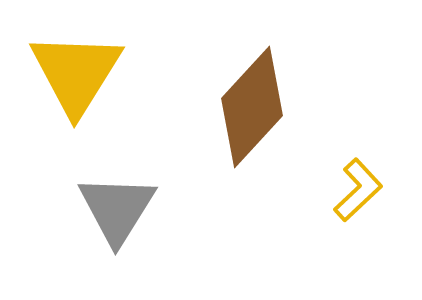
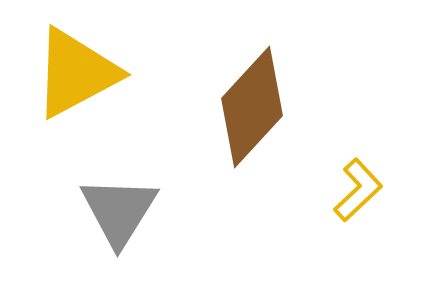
yellow triangle: rotated 30 degrees clockwise
gray triangle: moved 2 px right, 2 px down
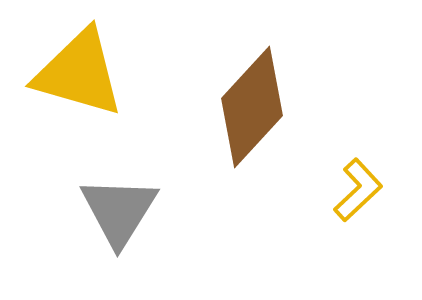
yellow triangle: moved 3 px right; rotated 44 degrees clockwise
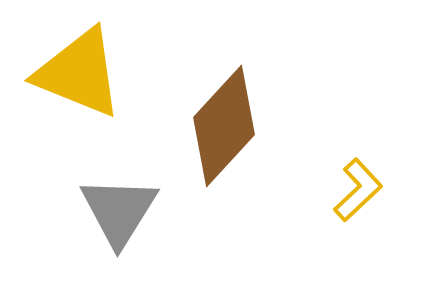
yellow triangle: rotated 6 degrees clockwise
brown diamond: moved 28 px left, 19 px down
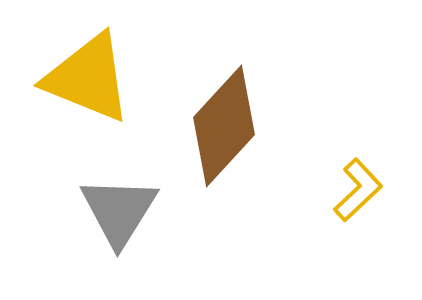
yellow triangle: moved 9 px right, 5 px down
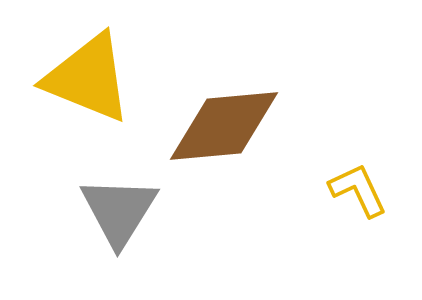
brown diamond: rotated 42 degrees clockwise
yellow L-shape: rotated 72 degrees counterclockwise
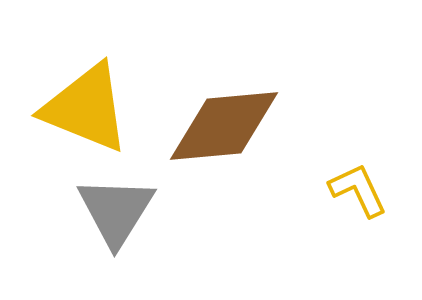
yellow triangle: moved 2 px left, 30 px down
gray triangle: moved 3 px left
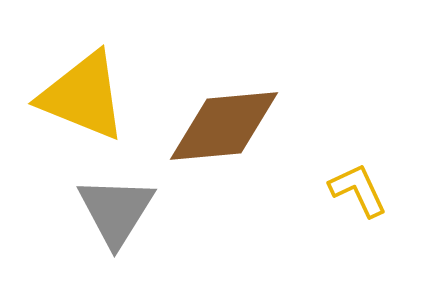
yellow triangle: moved 3 px left, 12 px up
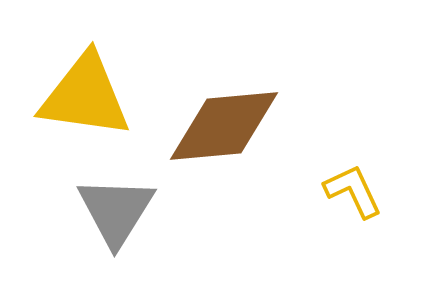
yellow triangle: moved 2 px right; rotated 14 degrees counterclockwise
yellow L-shape: moved 5 px left, 1 px down
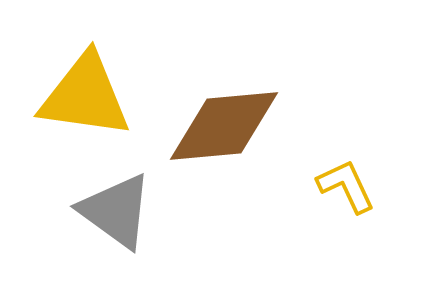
yellow L-shape: moved 7 px left, 5 px up
gray triangle: rotated 26 degrees counterclockwise
